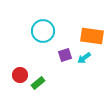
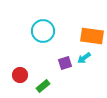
purple square: moved 8 px down
green rectangle: moved 5 px right, 3 px down
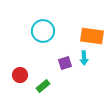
cyan arrow: rotated 56 degrees counterclockwise
